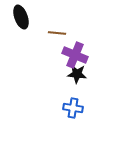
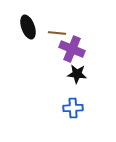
black ellipse: moved 7 px right, 10 px down
purple cross: moved 3 px left, 6 px up
blue cross: rotated 12 degrees counterclockwise
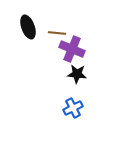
blue cross: rotated 24 degrees counterclockwise
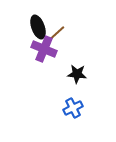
black ellipse: moved 10 px right
brown line: rotated 48 degrees counterclockwise
purple cross: moved 28 px left
